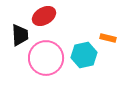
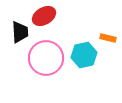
black trapezoid: moved 3 px up
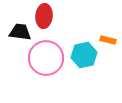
red ellipse: rotated 55 degrees counterclockwise
black trapezoid: rotated 80 degrees counterclockwise
orange rectangle: moved 2 px down
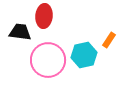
orange rectangle: moved 1 px right; rotated 70 degrees counterclockwise
pink circle: moved 2 px right, 2 px down
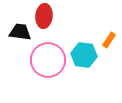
cyan hexagon: rotated 20 degrees clockwise
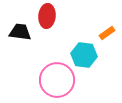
red ellipse: moved 3 px right
orange rectangle: moved 2 px left, 7 px up; rotated 21 degrees clockwise
pink circle: moved 9 px right, 20 px down
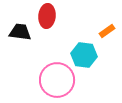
orange rectangle: moved 2 px up
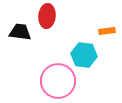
orange rectangle: rotated 28 degrees clockwise
pink circle: moved 1 px right, 1 px down
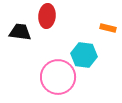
orange rectangle: moved 1 px right, 3 px up; rotated 21 degrees clockwise
pink circle: moved 4 px up
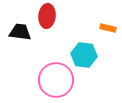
pink circle: moved 2 px left, 3 px down
